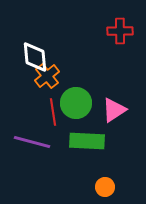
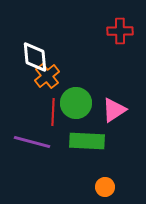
red line: rotated 12 degrees clockwise
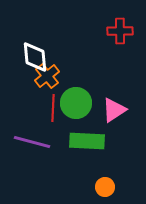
red line: moved 4 px up
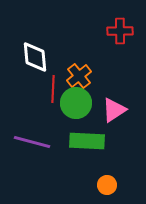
orange cross: moved 32 px right
red line: moved 19 px up
orange circle: moved 2 px right, 2 px up
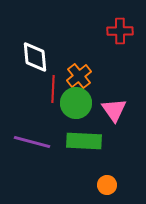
pink triangle: rotated 32 degrees counterclockwise
green rectangle: moved 3 px left
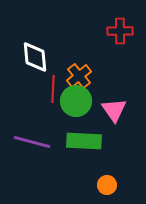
green circle: moved 2 px up
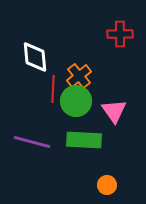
red cross: moved 3 px down
pink triangle: moved 1 px down
green rectangle: moved 1 px up
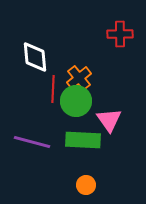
orange cross: moved 2 px down
pink triangle: moved 5 px left, 9 px down
green rectangle: moved 1 px left
orange circle: moved 21 px left
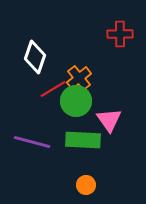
white diamond: rotated 24 degrees clockwise
red line: rotated 56 degrees clockwise
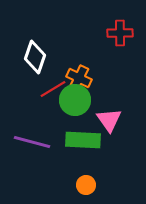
red cross: moved 1 px up
orange cross: rotated 25 degrees counterclockwise
green circle: moved 1 px left, 1 px up
